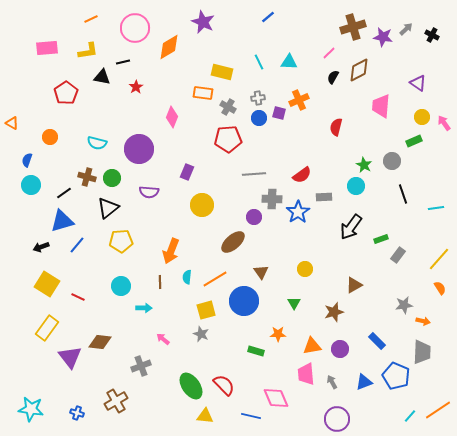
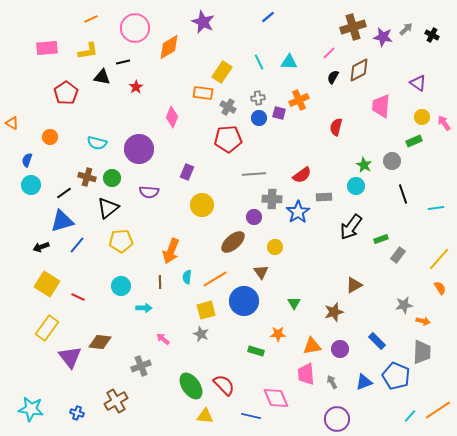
yellow rectangle at (222, 72): rotated 70 degrees counterclockwise
yellow circle at (305, 269): moved 30 px left, 22 px up
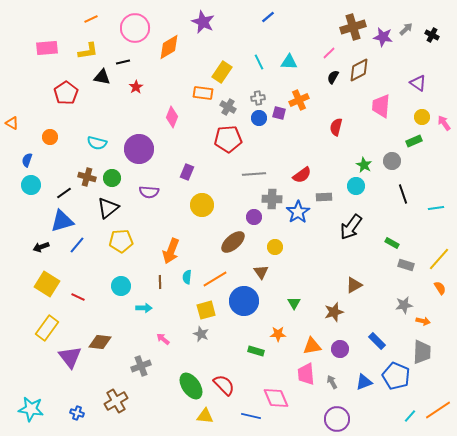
green rectangle at (381, 239): moved 11 px right, 4 px down; rotated 48 degrees clockwise
gray rectangle at (398, 255): moved 8 px right, 10 px down; rotated 70 degrees clockwise
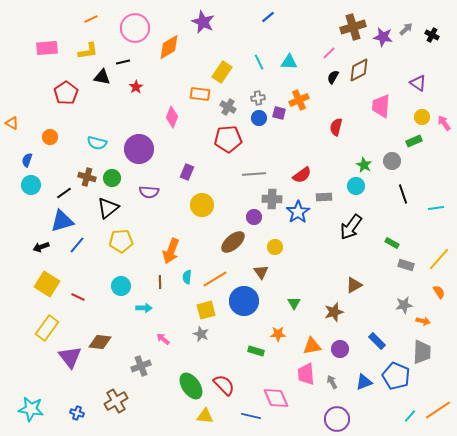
orange rectangle at (203, 93): moved 3 px left, 1 px down
orange semicircle at (440, 288): moved 1 px left, 4 px down
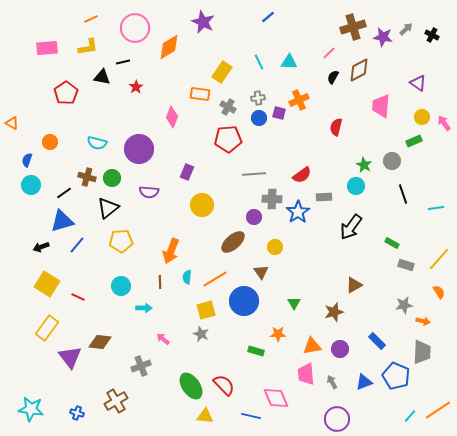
yellow L-shape at (88, 51): moved 4 px up
orange circle at (50, 137): moved 5 px down
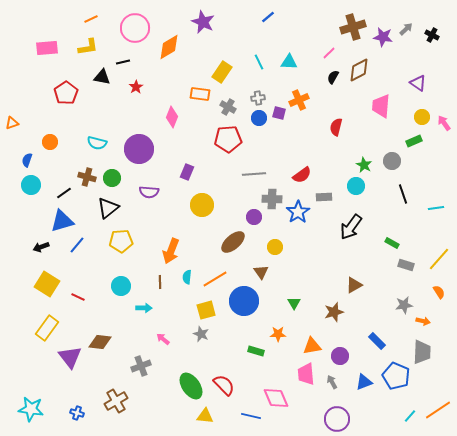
orange triangle at (12, 123): rotated 48 degrees counterclockwise
purple circle at (340, 349): moved 7 px down
